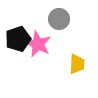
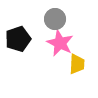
gray circle: moved 4 px left
pink star: moved 22 px right, 1 px up
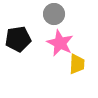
gray circle: moved 1 px left, 5 px up
black pentagon: rotated 10 degrees clockwise
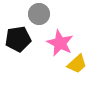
gray circle: moved 15 px left
yellow trapezoid: rotated 45 degrees clockwise
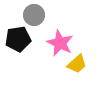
gray circle: moved 5 px left, 1 px down
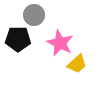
black pentagon: rotated 10 degrees clockwise
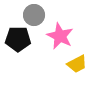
pink star: moved 7 px up
yellow trapezoid: rotated 15 degrees clockwise
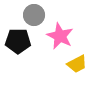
black pentagon: moved 2 px down
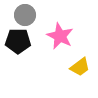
gray circle: moved 9 px left
yellow trapezoid: moved 3 px right, 3 px down; rotated 10 degrees counterclockwise
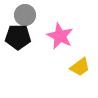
black pentagon: moved 4 px up
